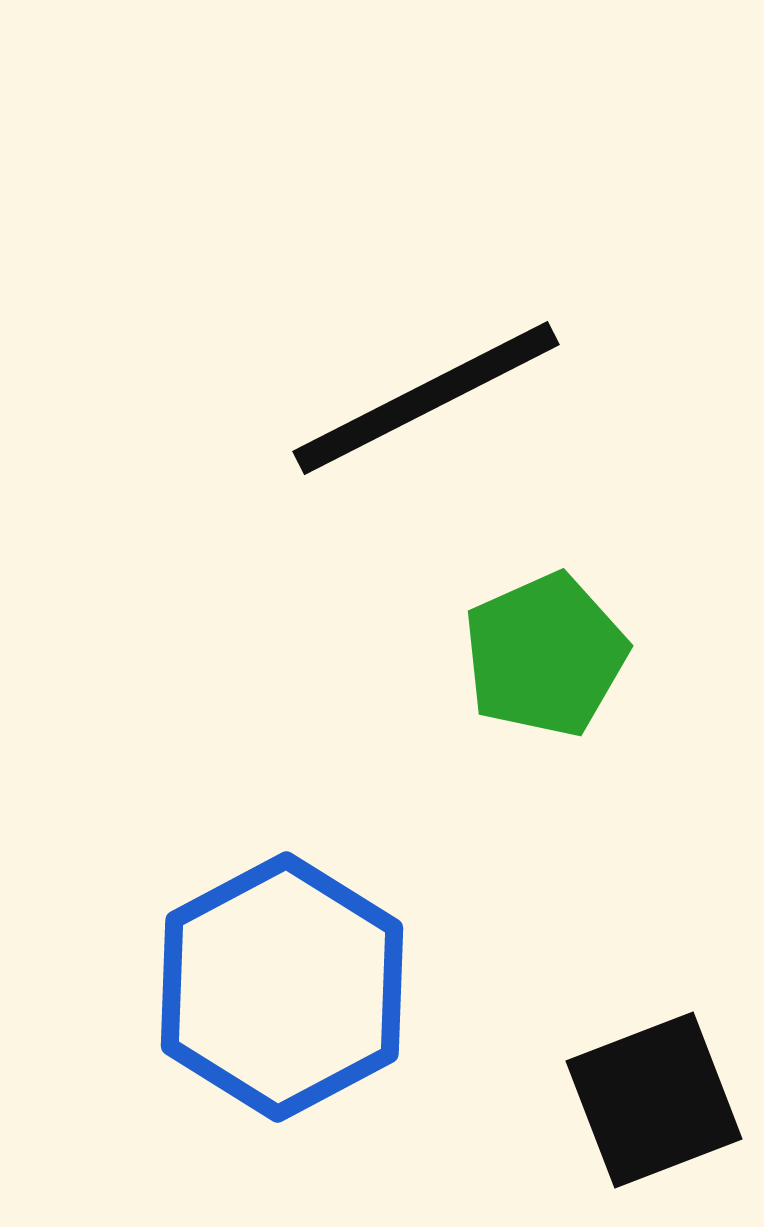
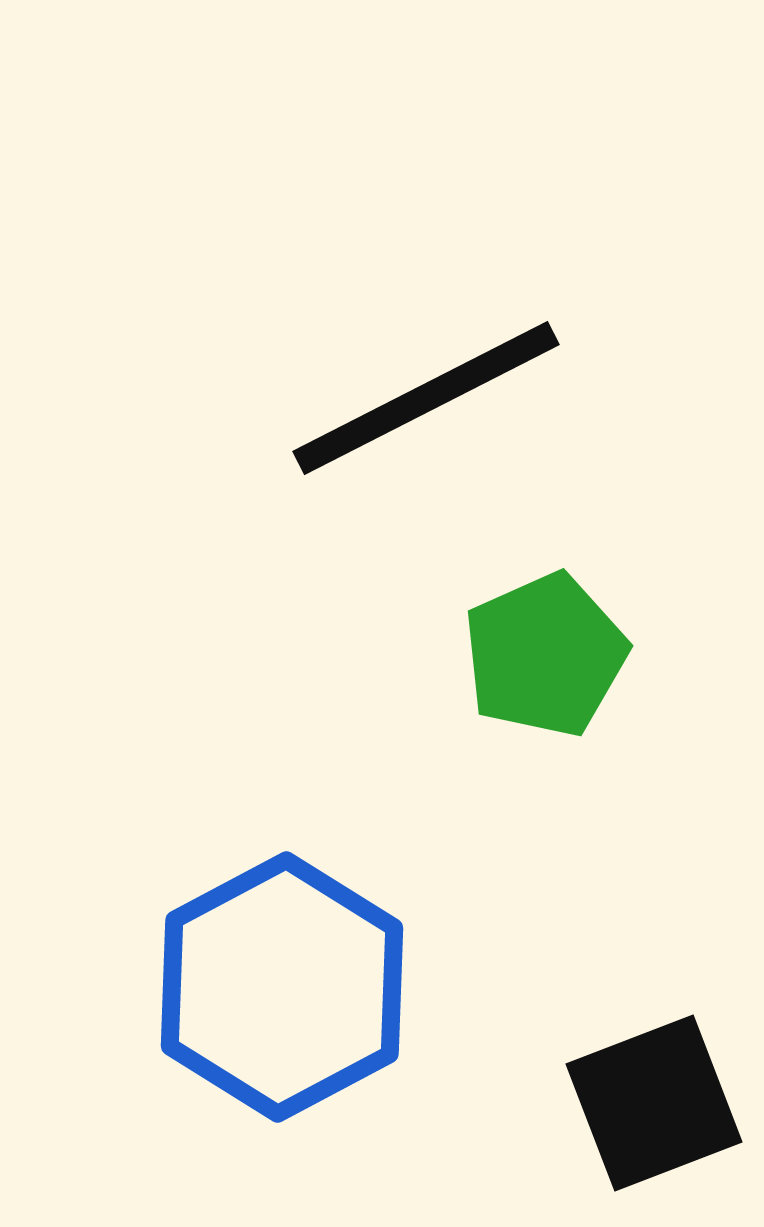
black square: moved 3 px down
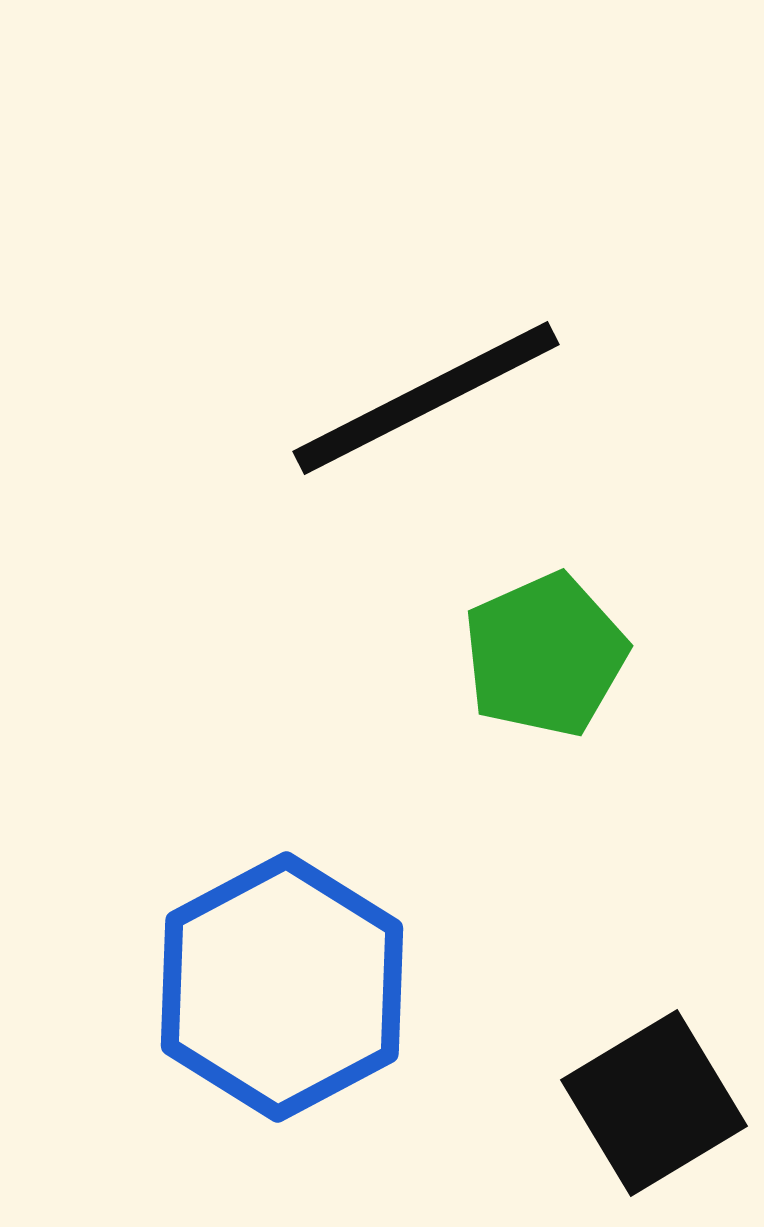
black square: rotated 10 degrees counterclockwise
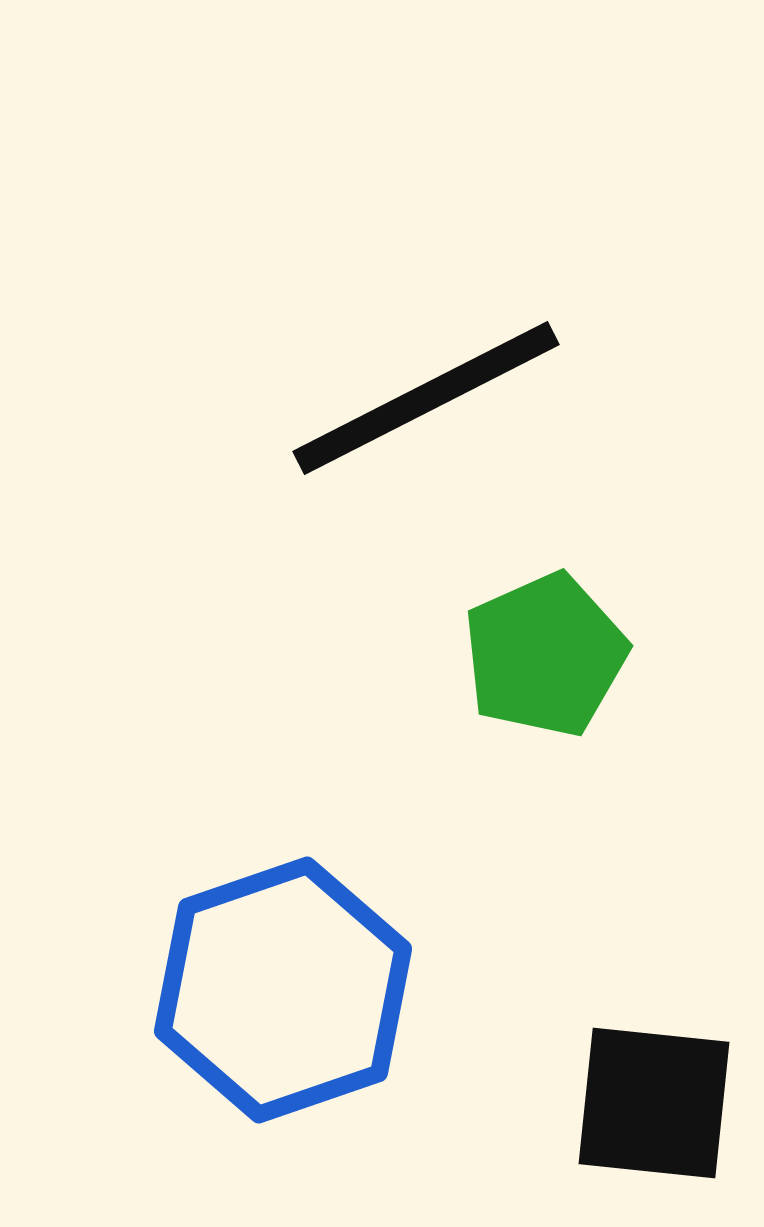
blue hexagon: moved 1 px right, 3 px down; rotated 9 degrees clockwise
black square: rotated 37 degrees clockwise
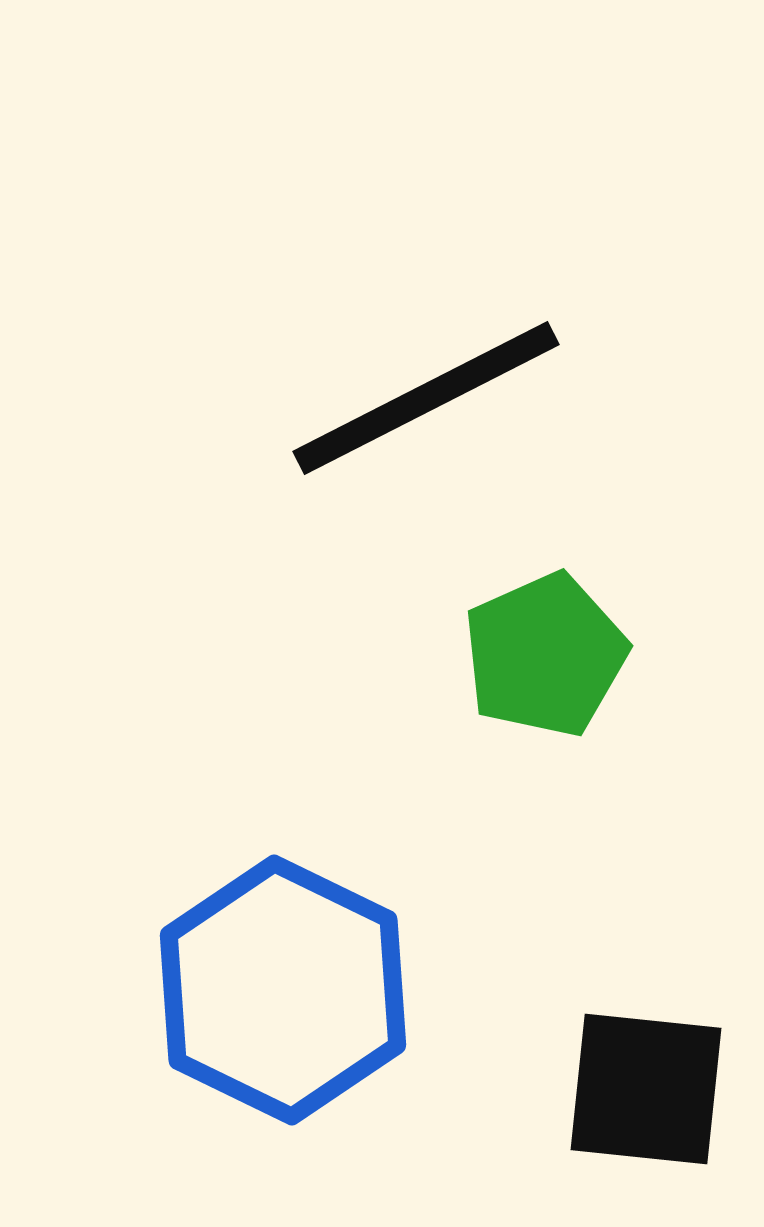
blue hexagon: rotated 15 degrees counterclockwise
black square: moved 8 px left, 14 px up
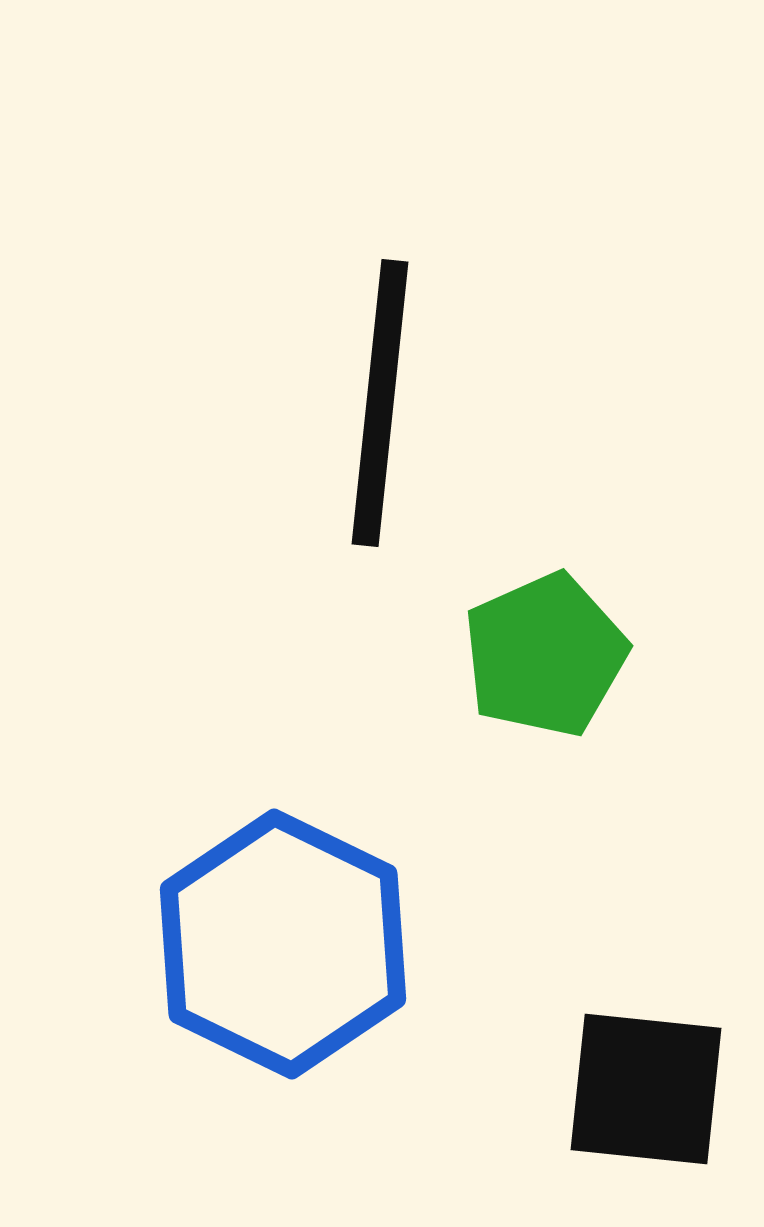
black line: moved 46 px left, 5 px down; rotated 57 degrees counterclockwise
blue hexagon: moved 46 px up
